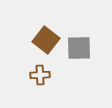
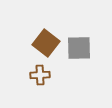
brown square: moved 3 px down
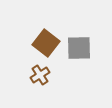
brown cross: rotated 30 degrees counterclockwise
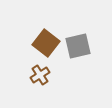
gray square: moved 1 px left, 2 px up; rotated 12 degrees counterclockwise
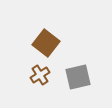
gray square: moved 31 px down
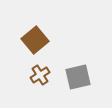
brown square: moved 11 px left, 3 px up; rotated 12 degrees clockwise
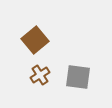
gray square: rotated 20 degrees clockwise
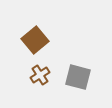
gray square: rotated 8 degrees clockwise
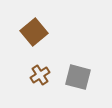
brown square: moved 1 px left, 8 px up
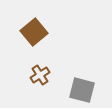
gray square: moved 4 px right, 13 px down
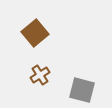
brown square: moved 1 px right, 1 px down
